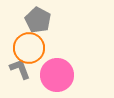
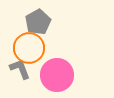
gray pentagon: moved 2 px down; rotated 15 degrees clockwise
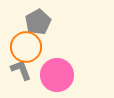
orange circle: moved 3 px left, 1 px up
gray L-shape: moved 1 px right, 1 px down
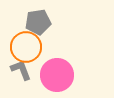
gray pentagon: rotated 20 degrees clockwise
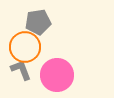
orange circle: moved 1 px left
